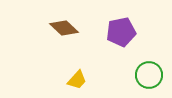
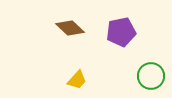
brown diamond: moved 6 px right
green circle: moved 2 px right, 1 px down
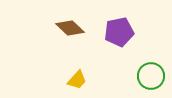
purple pentagon: moved 2 px left
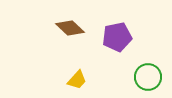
purple pentagon: moved 2 px left, 5 px down
green circle: moved 3 px left, 1 px down
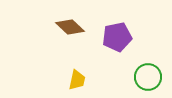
brown diamond: moved 1 px up
yellow trapezoid: rotated 30 degrees counterclockwise
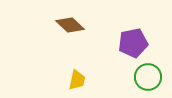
brown diamond: moved 2 px up
purple pentagon: moved 16 px right, 6 px down
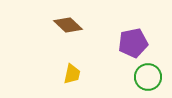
brown diamond: moved 2 px left
yellow trapezoid: moved 5 px left, 6 px up
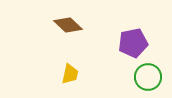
yellow trapezoid: moved 2 px left
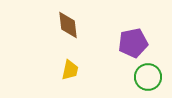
brown diamond: rotated 40 degrees clockwise
yellow trapezoid: moved 4 px up
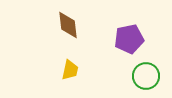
purple pentagon: moved 4 px left, 4 px up
green circle: moved 2 px left, 1 px up
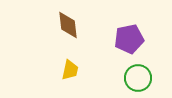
green circle: moved 8 px left, 2 px down
